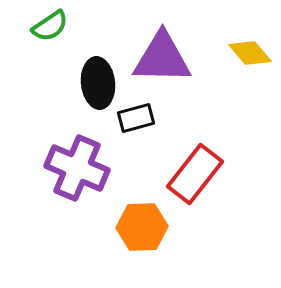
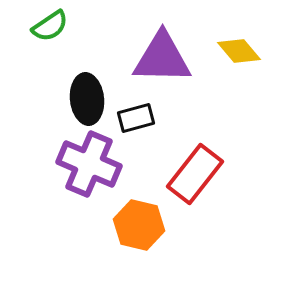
yellow diamond: moved 11 px left, 2 px up
black ellipse: moved 11 px left, 16 px down
purple cross: moved 12 px right, 4 px up
orange hexagon: moved 3 px left, 2 px up; rotated 15 degrees clockwise
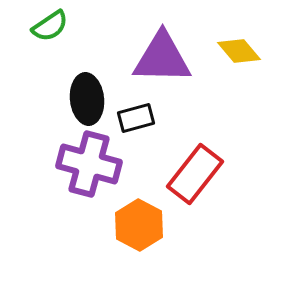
purple cross: rotated 8 degrees counterclockwise
orange hexagon: rotated 15 degrees clockwise
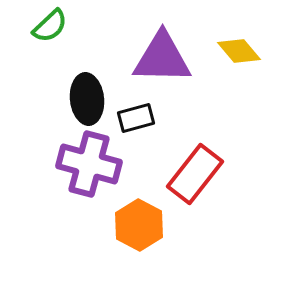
green semicircle: rotated 9 degrees counterclockwise
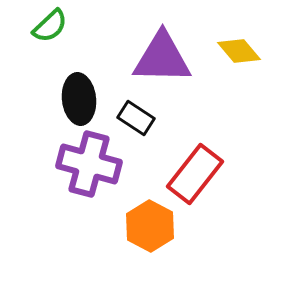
black ellipse: moved 8 px left
black rectangle: rotated 48 degrees clockwise
orange hexagon: moved 11 px right, 1 px down
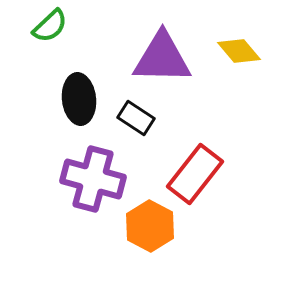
purple cross: moved 4 px right, 15 px down
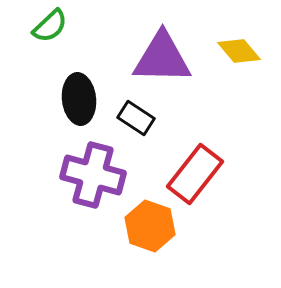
purple cross: moved 4 px up
orange hexagon: rotated 9 degrees counterclockwise
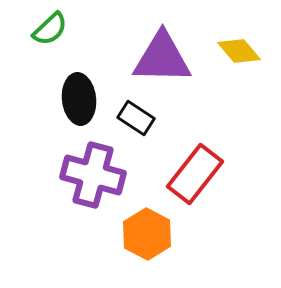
green semicircle: moved 3 px down
orange hexagon: moved 3 px left, 8 px down; rotated 9 degrees clockwise
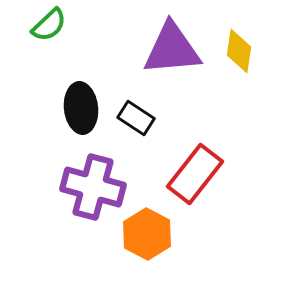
green semicircle: moved 1 px left, 4 px up
yellow diamond: rotated 48 degrees clockwise
purple triangle: moved 10 px right, 9 px up; rotated 6 degrees counterclockwise
black ellipse: moved 2 px right, 9 px down
purple cross: moved 12 px down
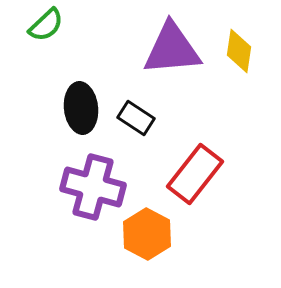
green semicircle: moved 3 px left
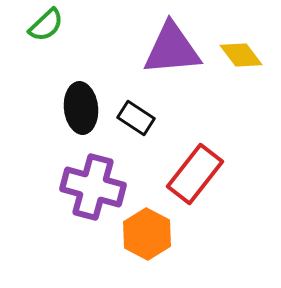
yellow diamond: moved 2 px right, 4 px down; rotated 45 degrees counterclockwise
